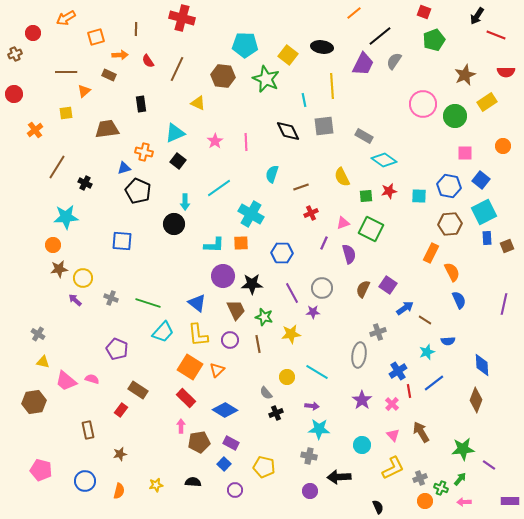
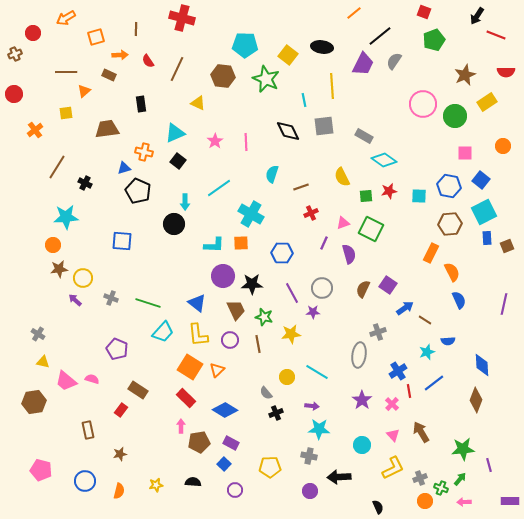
purple line at (489, 465): rotated 40 degrees clockwise
yellow pentagon at (264, 467): moved 6 px right; rotated 15 degrees counterclockwise
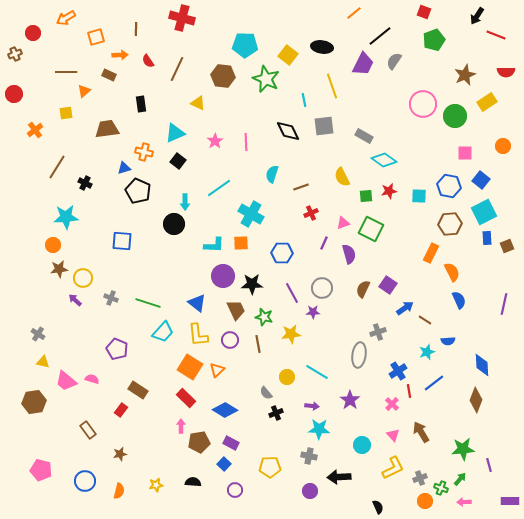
yellow line at (332, 86): rotated 15 degrees counterclockwise
purple star at (362, 400): moved 12 px left
brown rectangle at (88, 430): rotated 24 degrees counterclockwise
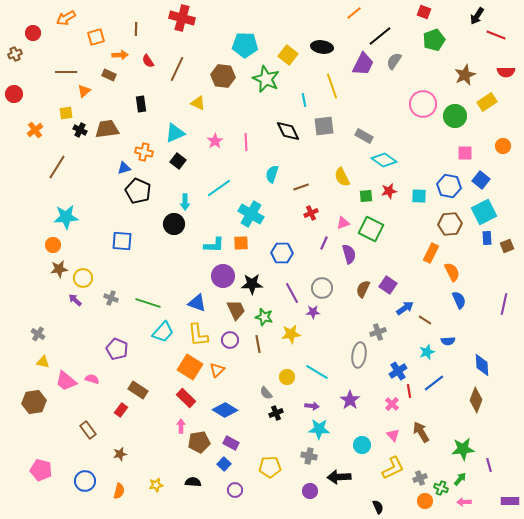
black cross at (85, 183): moved 5 px left, 53 px up
blue triangle at (197, 303): rotated 18 degrees counterclockwise
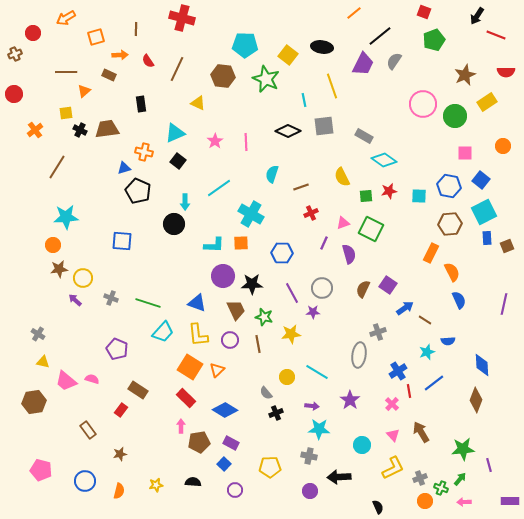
black diamond at (288, 131): rotated 40 degrees counterclockwise
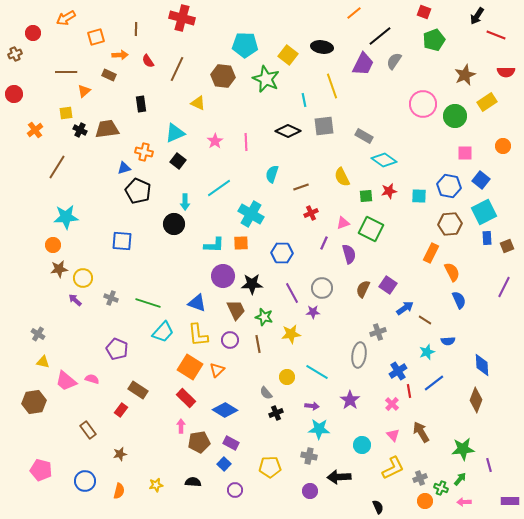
purple line at (504, 304): moved 17 px up; rotated 15 degrees clockwise
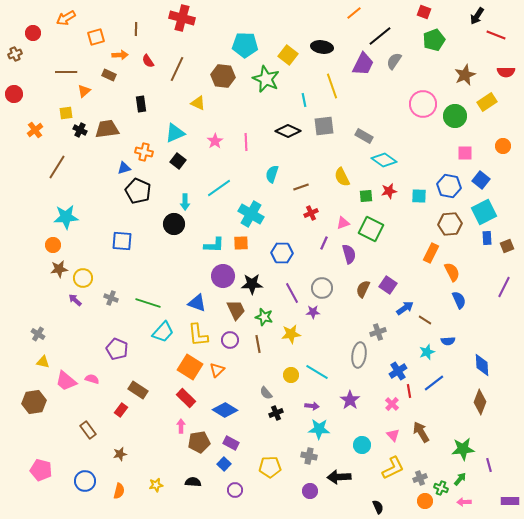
yellow circle at (287, 377): moved 4 px right, 2 px up
brown diamond at (476, 400): moved 4 px right, 2 px down
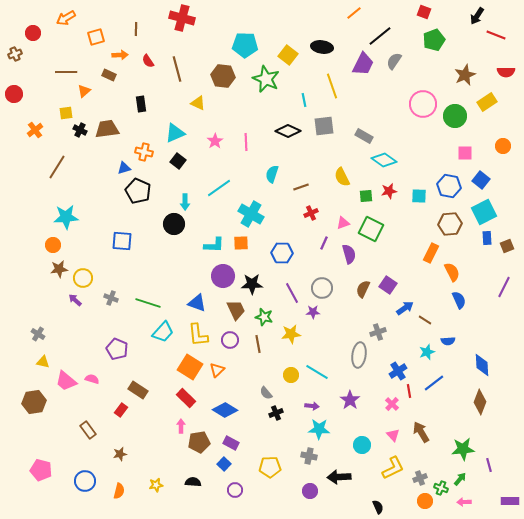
brown line at (177, 69): rotated 40 degrees counterclockwise
